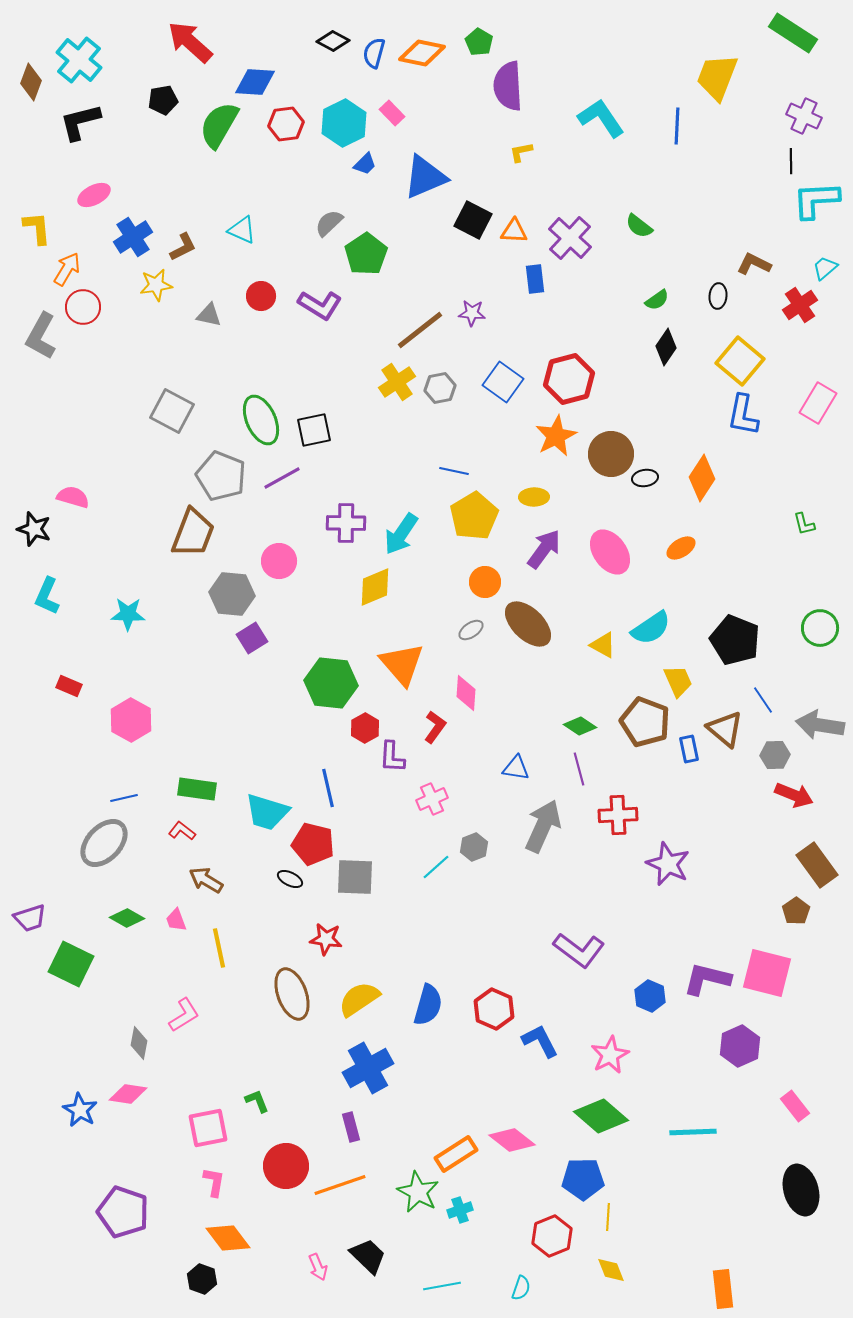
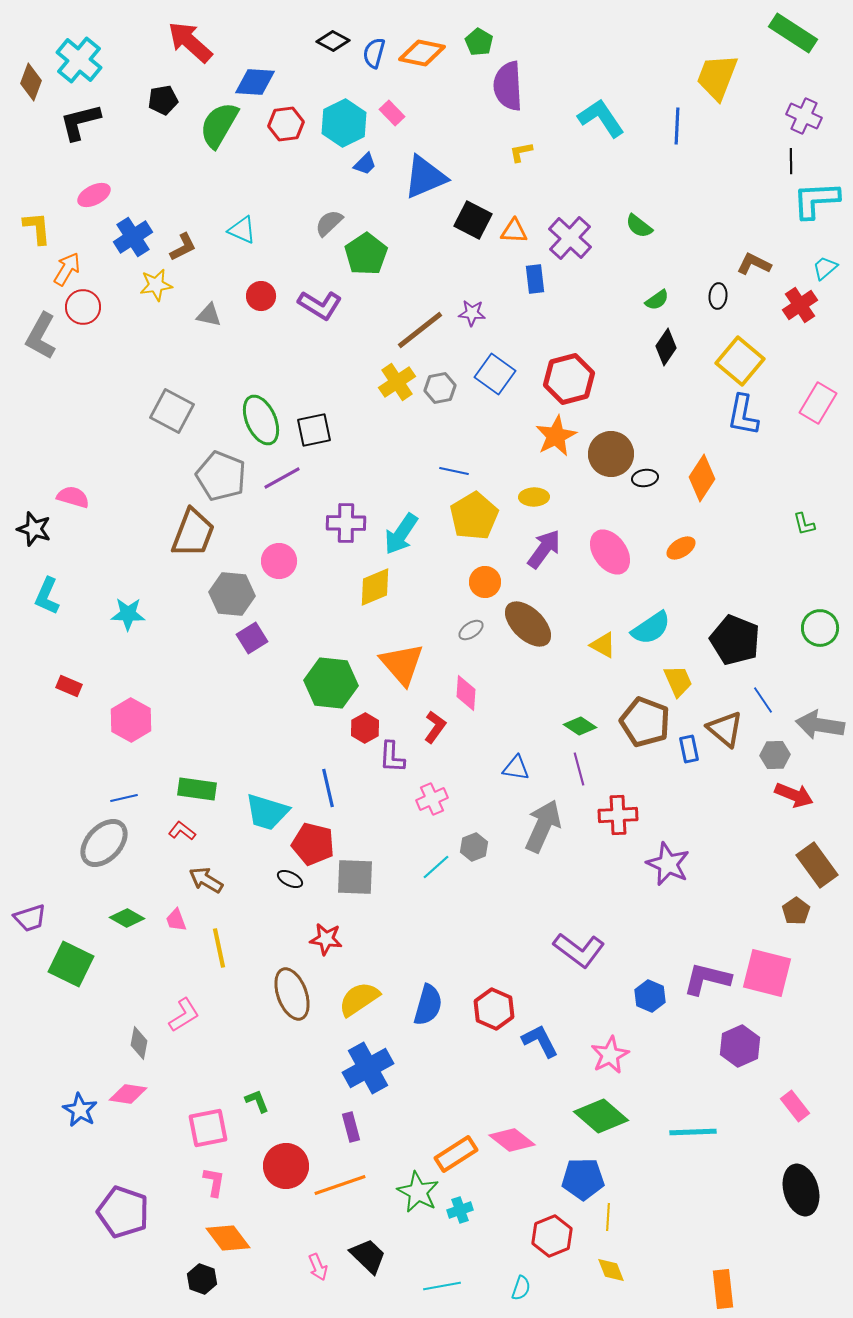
blue square at (503, 382): moved 8 px left, 8 px up
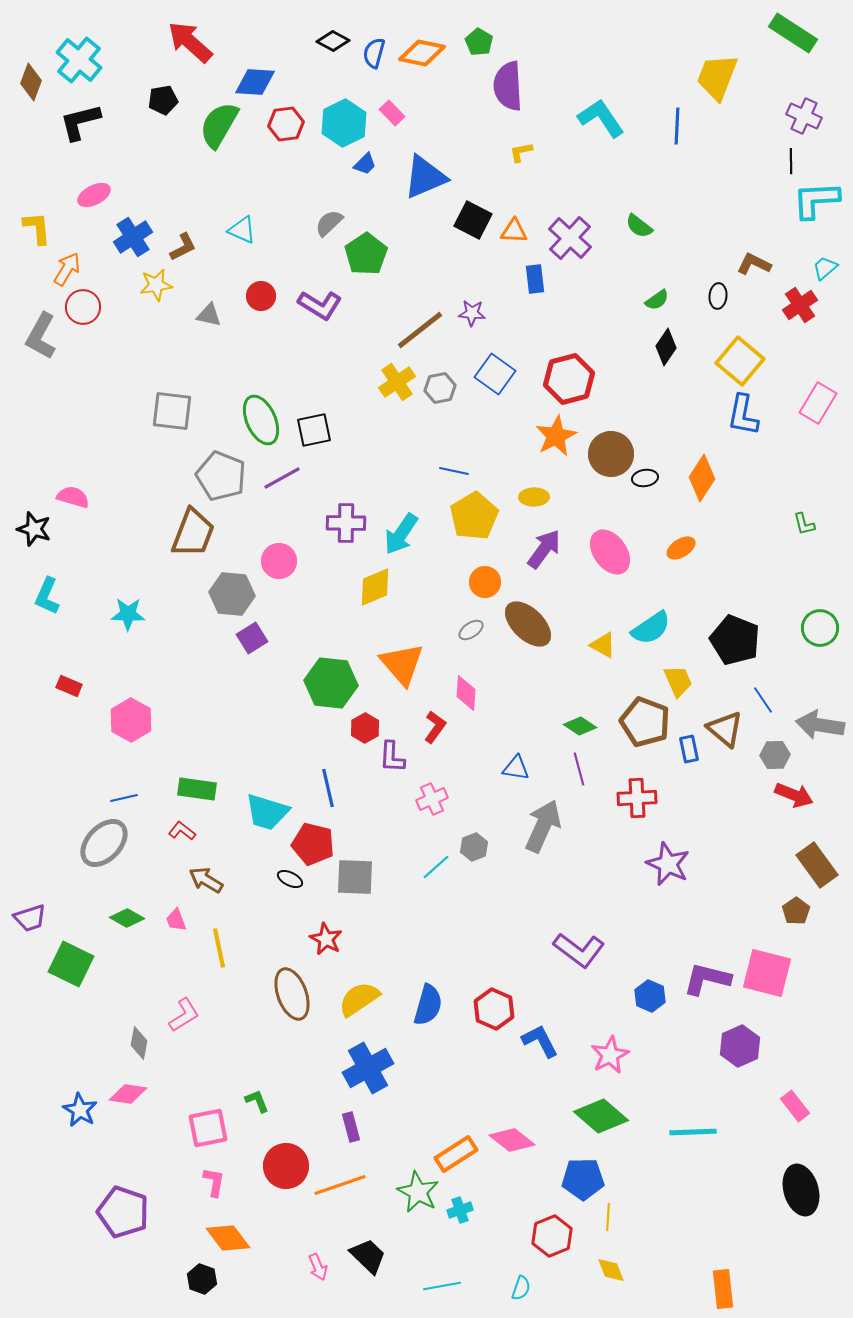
gray square at (172, 411): rotated 21 degrees counterclockwise
red cross at (618, 815): moved 19 px right, 17 px up
red star at (326, 939): rotated 20 degrees clockwise
